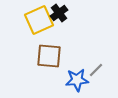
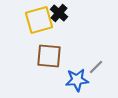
black cross: rotated 12 degrees counterclockwise
yellow square: rotated 8 degrees clockwise
gray line: moved 3 px up
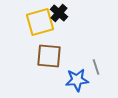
yellow square: moved 1 px right, 2 px down
gray line: rotated 63 degrees counterclockwise
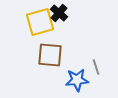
brown square: moved 1 px right, 1 px up
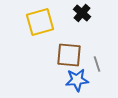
black cross: moved 23 px right
brown square: moved 19 px right
gray line: moved 1 px right, 3 px up
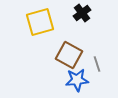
black cross: rotated 12 degrees clockwise
brown square: rotated 24 degrees clockwise
